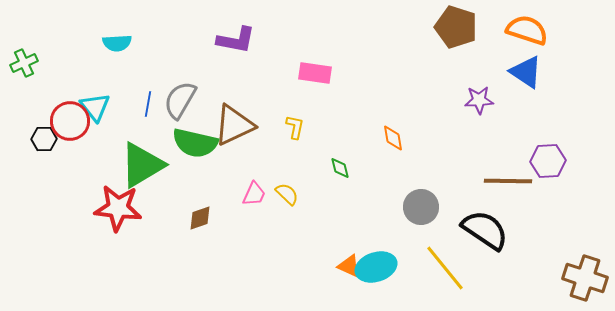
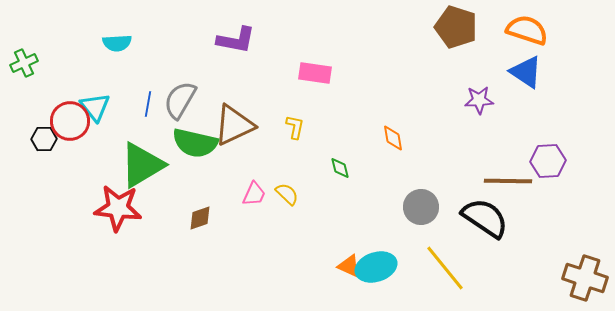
black semicircle: moved 12 px up
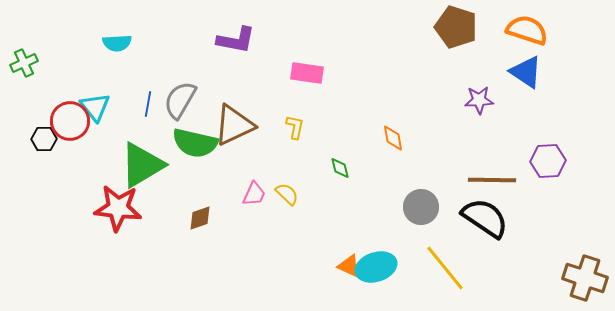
pink rectangle: moved 8 px left
brown line: moved 16 px left, 1 px up
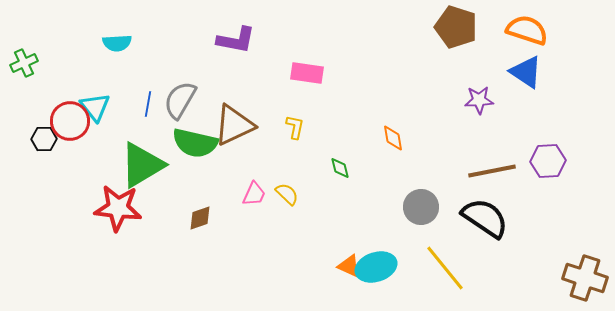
brown line: moved 9 px up; rotated 12 degrees counterclockwise
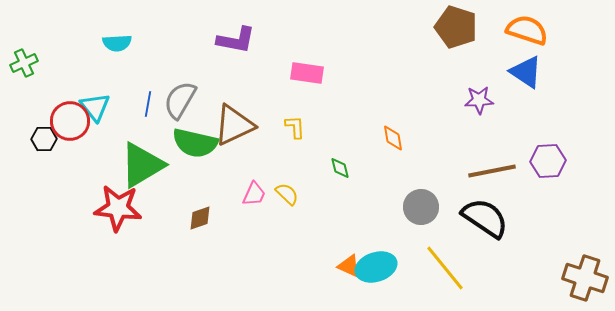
yellow L-shape: rotated 15 degrees counterclockwise
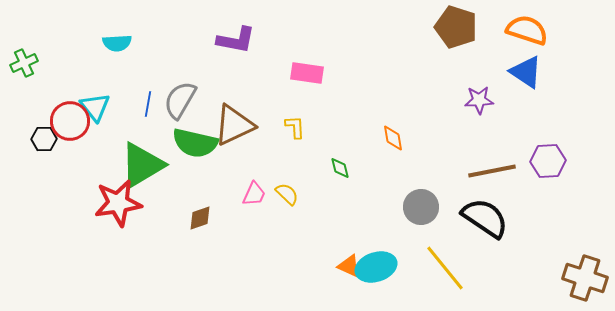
red star: moved 5 px up; rotated 15 degrees counterclockwise
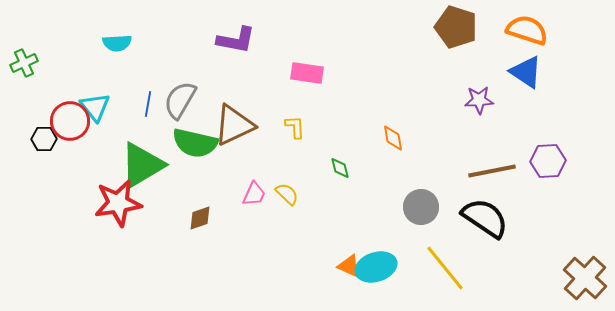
brown cross: rotated 24 degrees clockwise
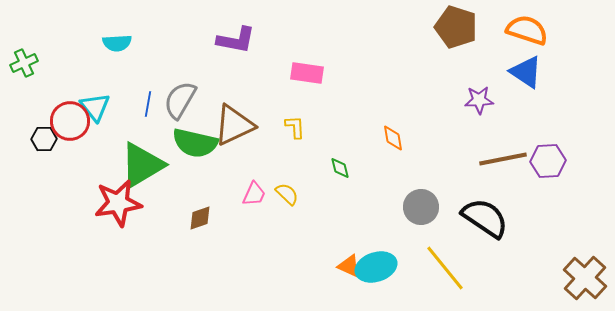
brown line: moved 11 px right, 12 px up
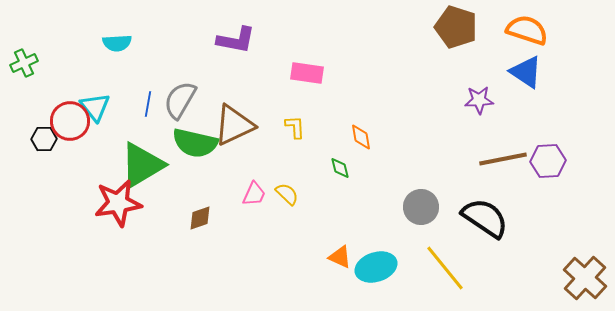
orange diamond: moved 32 px left, 1 px up
orange triangle: moved 9 px left, 9 px up
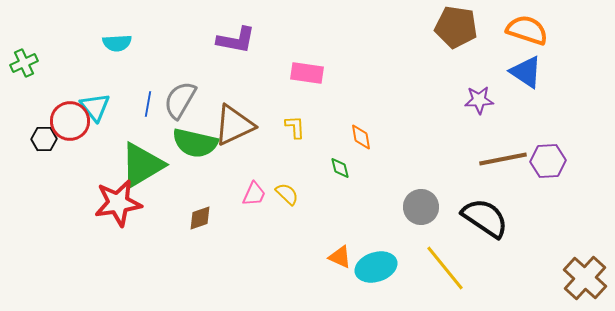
brown pentagon: rotated 9 degrees counterclockwise
